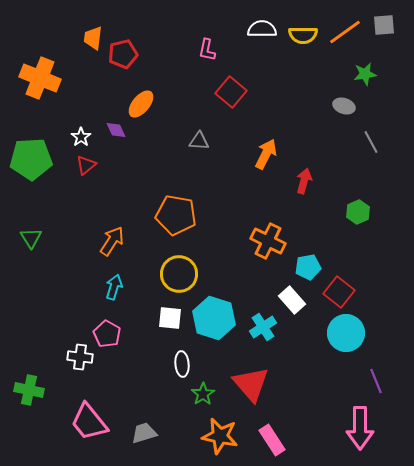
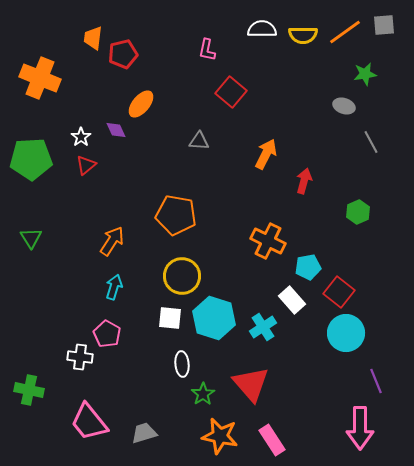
yellow circle at (179, 274): moved 3 px right, 2 px down
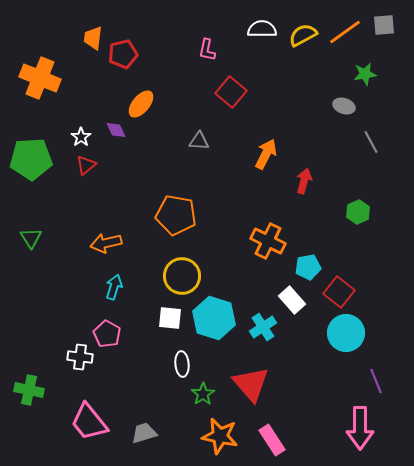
yellow semicircle at (303, 35): rotated 152 degrees clockwise
orange arrow at (112, 241): moved 6 px left, 2 px down; rotated 136 degrees counterclockwise
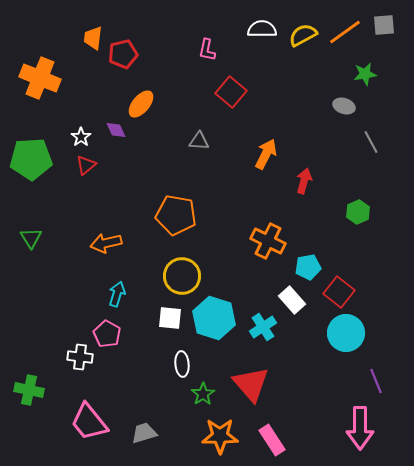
cyan arrow at (114, 287): moved 3 px right, 7 px down
orange star at (220, 436): rotated 12 degrees counterclockwise
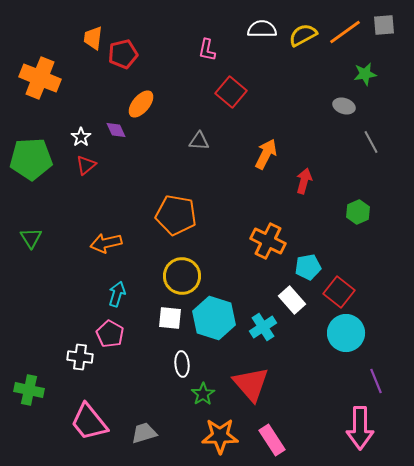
pink pentagon at (107, 334): moved 3 px right
